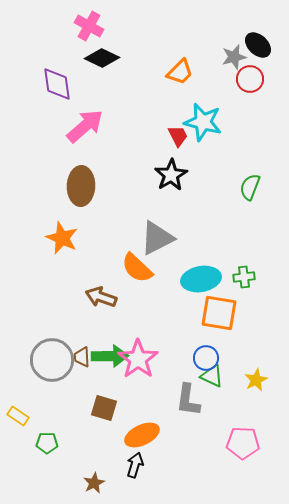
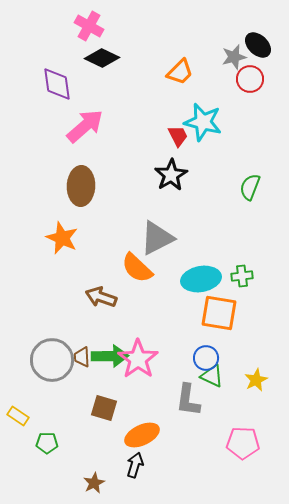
green cross: moved 2 px left, 1 px up
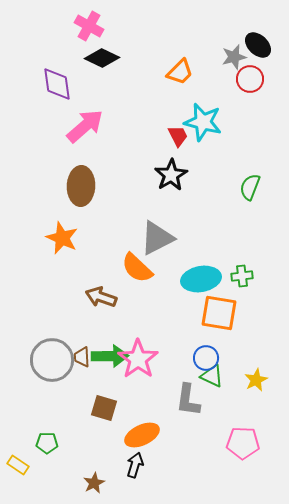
yellow rectangle: moved 49 px down
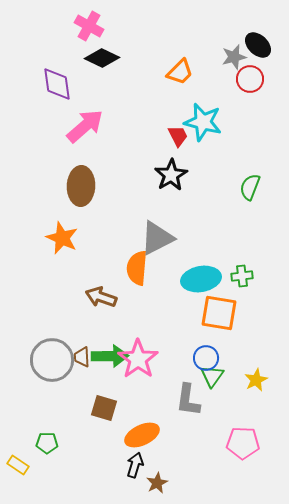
orange semicircle: rotated 52 degrees clockwise
green triangle: rotated 40 degrees clockwise
brown star: moved 63 px right
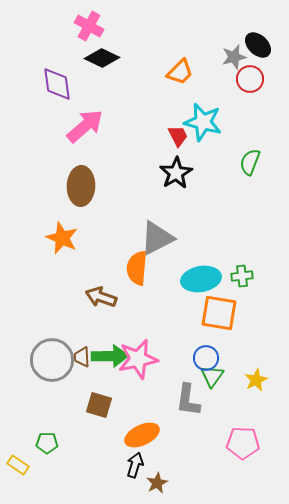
black star: moved 5 px right, 2 px up
green semicircle: moved 25 px up
pink star: rotated 24 degrees clockwise
brown square: moved 5 px left, 3 px up
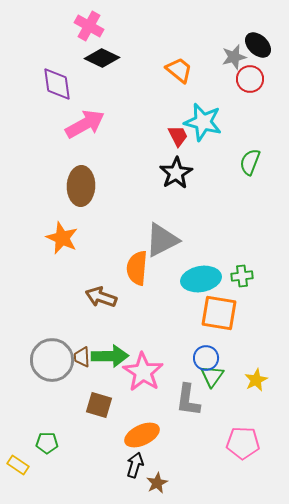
orange trapezoid: moved 1 px left, 2 px up; rotated 96 degrees counterclockwise
pink arrow: moved 2 px up; rotated 12 degrees clockwise
gray triangle: moved 5 px right, 2 px down
pink star: moved 5 px right, 13 px down; rotated 27 degrees counterclockwise
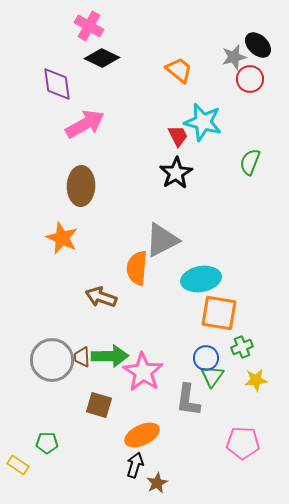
green cross: moved 71 px down; rotated 15 degrees counterclockwise
yellow star: rotated 20 degrees clockwise
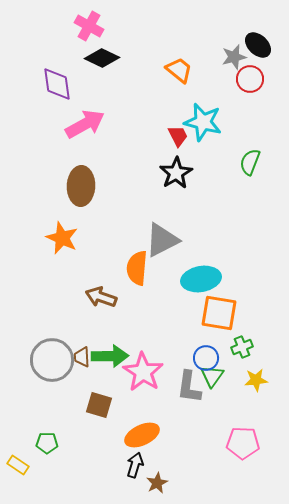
gray L-shape: moved 1 px right, 13 px up
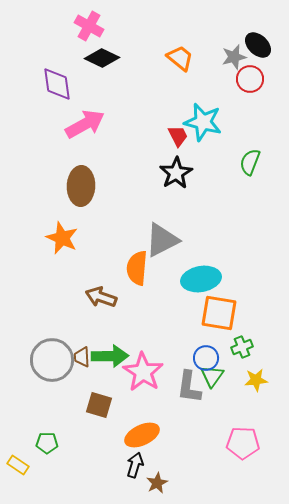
orange trapezoid: moved 1 px right, 12 px up
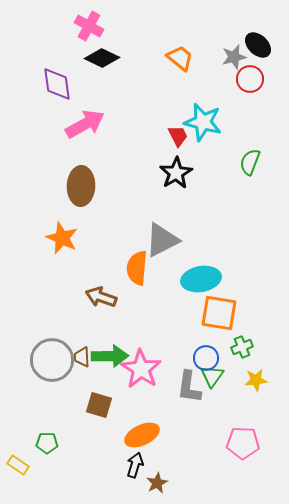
pink star: moved 2 px left, 3 px up
